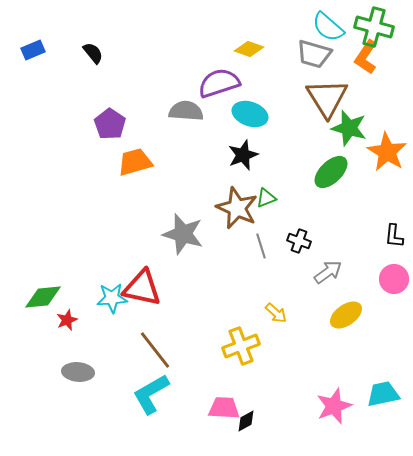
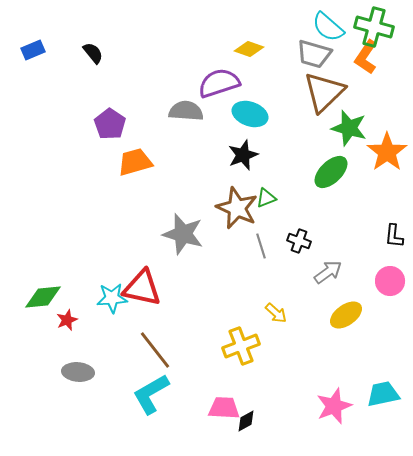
brown triangle: moved 3 px left, 6 px up; rotated 18 degrees clockwise
orange star: rotated 6 degrees clockwise
pink circle: moved 4 px left, 2 px down
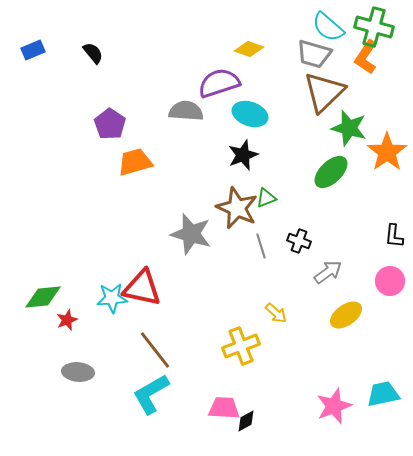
gray star: moved 8 px right
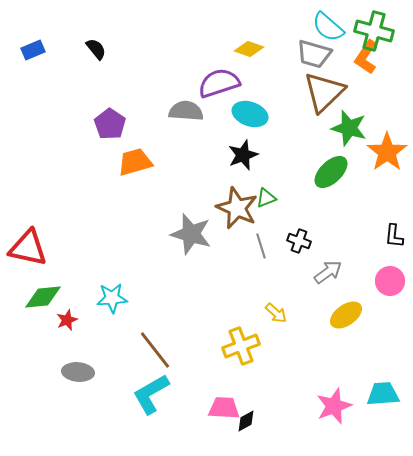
green cross: moved 4 px down
black semicircle: moved 3 px right, 4 px up
red triangle: moved 114 px left, 40 px up
cyan trapezoid: rotated 8 degrees clockwise
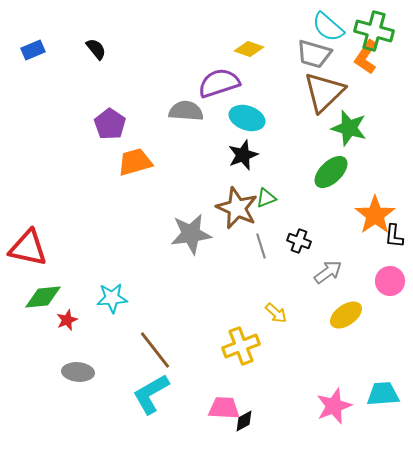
cyan ellipse: moved 3 px left, 4 px down
orange star: moved 12 px left, 63 px down
gray star: rotated 24 degrees counterclockwise
black diamond: moved 2 px left
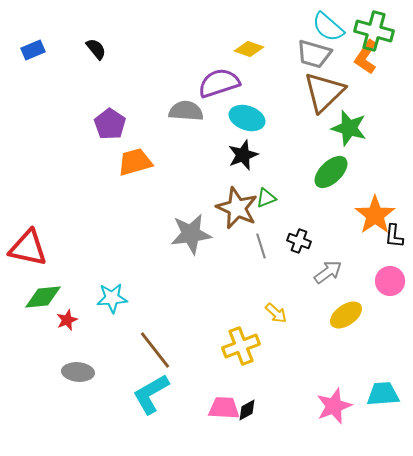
black diamond: moved 3 px right, 11 px up
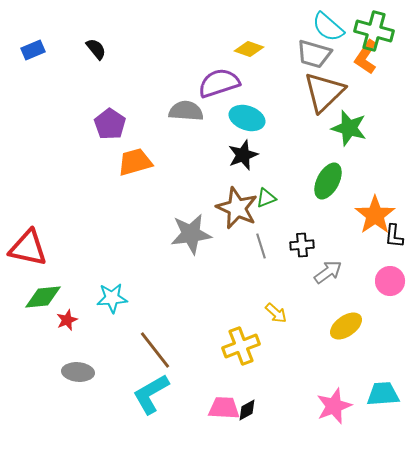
green ellipse: moved 3 px left, 9 px down; rotated 18 degrees counterclockwise
black cross: moved 3 px right, 4 px down; rotated 25 degrees counterclockwise
yellow ellipse: moved 11 px down
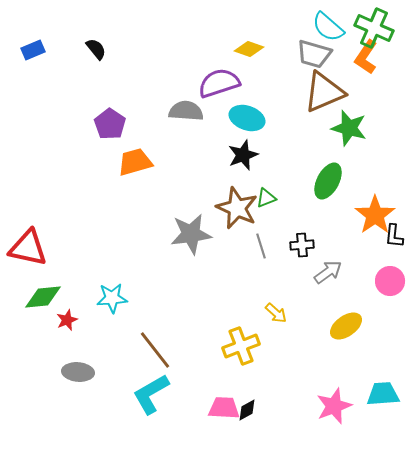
green cross: moved 3 px up; rotated 9 degrees clockwise
brown triangle: rotated 21 degrees clockwise
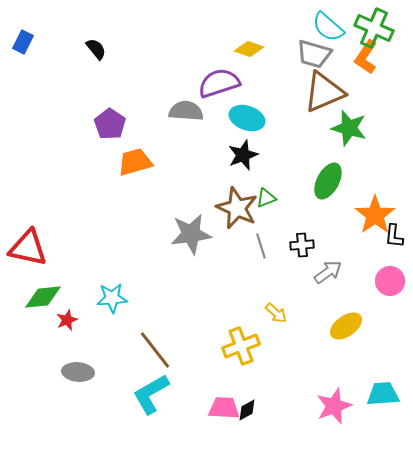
blue rectangle: moved 10 px left, 8 px up; rotated 40 degrees counterclockwise
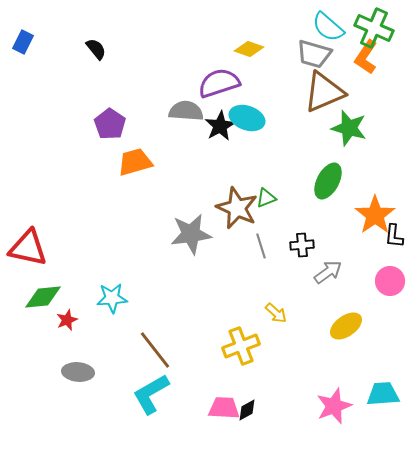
black star: moved 23 px left, 29 px up; rotated 8 degrees counterclockwise
